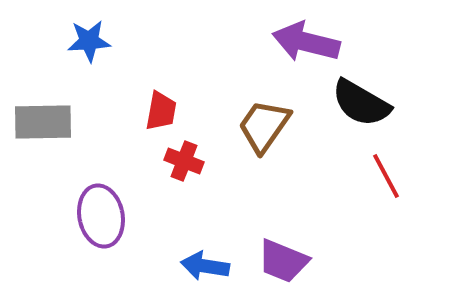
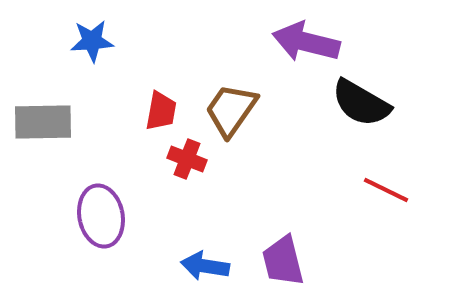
blue star: moved 3 px right
brown trapezoid: moved 33 px left, 16 px up
red cross: moved 3 px right, 2 px up
red line: moved 14 px down; rotated 36 degrees counterclockwise
purple trapezoid: rotated 54 degrees clockwise
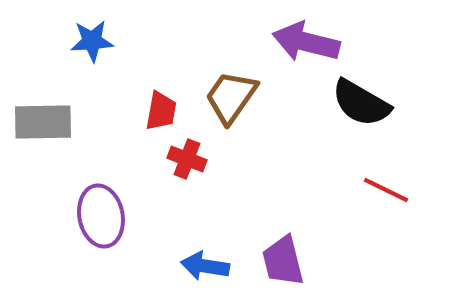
brown trapezoid: moved 13 px up
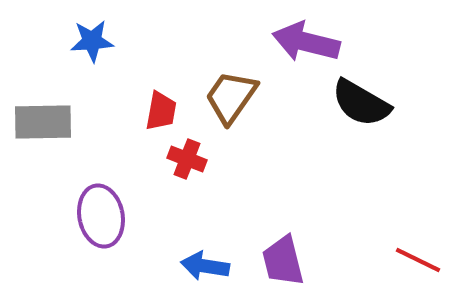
red line: moved 32 px right, 70 px down
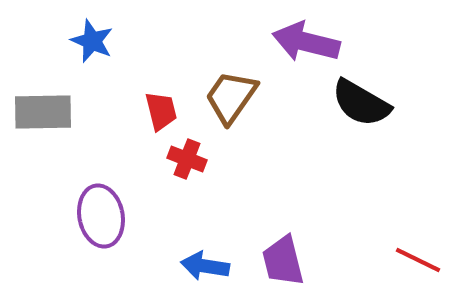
blue star: rotated 27 degrees clockwise
red trapezoid: rotated 24 degrees counterclockwise
gray rectangle: moved 10 px up
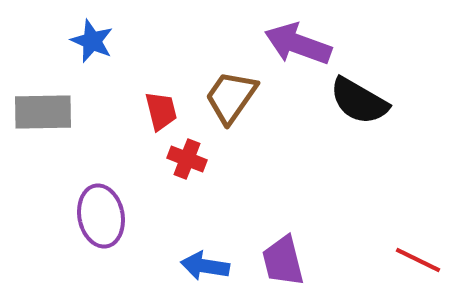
purple arrow: moved 8 px left, 2 px down; rotated 6 degrees clockwise
black semicircle: moved 2 px left, 2 px up
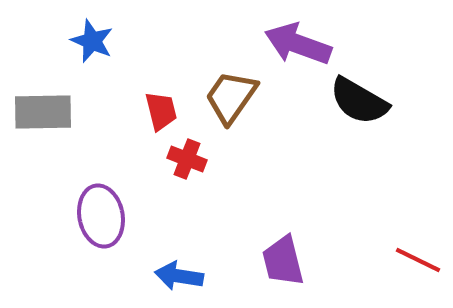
blue arrow: moved 26 px left, 10 px down
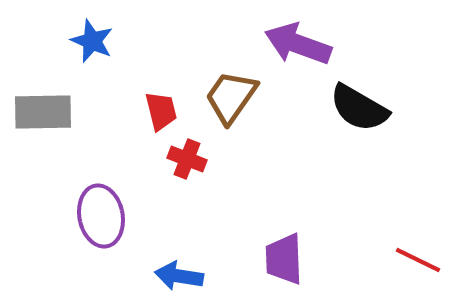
black semicircle: moved 7 px down
purple trapezoid: moved 1 px right, 2 px up; rotated 12 degrees clockwise
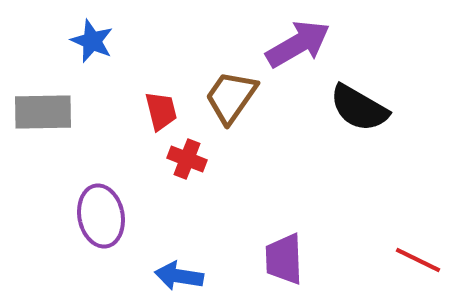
purple arrow: rotated 130 degrees clockwise
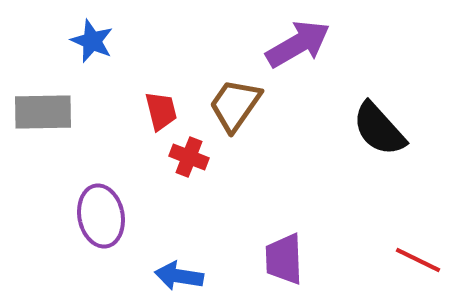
brown trapezoid: moved 4 px right, 8 px down
black semicircle: moved 20 px right, 21 px down; rotated 18 degrees clockwise
red cross: moved 2 px right, 2 px up
